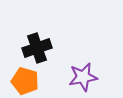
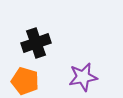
black cross: moved 1 px left, 5 px up
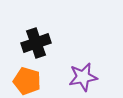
orange pentagon: moved 2 px right
